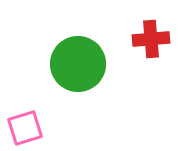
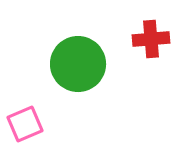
pink square: moved 4 px up; rotated 6 degrees counterclockwise
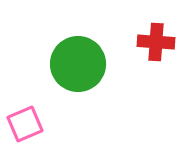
red cross: moved 5 px right, 3 px down; rotated 9 degrees clockwise
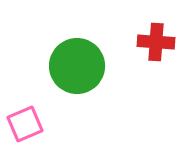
green circle: moved 1 px left, 2 px down
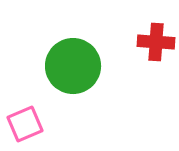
green circle: moved 4 px left
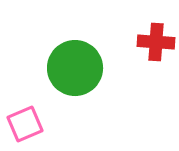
green circle: moved 2 px right, 2 px down
